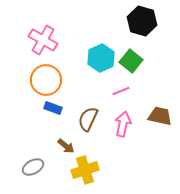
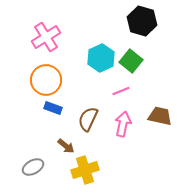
pink cross: moved 3 px right, 3 px up; rotated 28 degrees clockwise
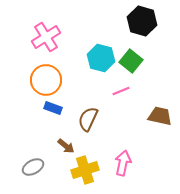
cyan hexagon: rotated 20 degrees counterclockwise
pink arrow: moved 39 px down
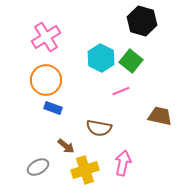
cyan hexagon: rotated 12 degrees clockwise
brown semicircle: moved 11 px right, 9 px down; rotated 105 degrees counterclockwise
gray ellipse: moved 5 px right
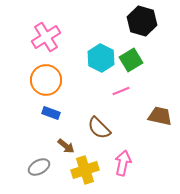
green square: moved 1 px up; rotated 20 degrees clockwise
blue rectangle: moved 2 px left, 5 px down
brown semicircle: rotated 35 degrees clockwise
gray ellipse: moved 1 px right
